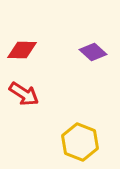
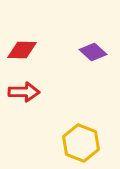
red arrow: moved 2 px up; rotated 32 degrees counterclockwise
yellow hexagon: moved 1 px right, 1 px down
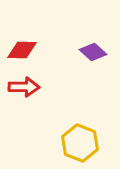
red arrow: moved 5 px up
yellow hexagon: moved 1 px left
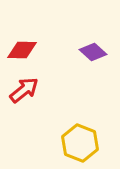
red arrow: moved 3 px down; rotated 40 degrees counterclockwise
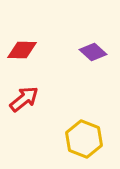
red arrow: moved 9 px down
yellow hexagon: moved 4 px right, 4 px up
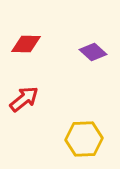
red diamond: moved 4 px right, 6 px up
yellow hexagon: rotated 24 degrees counterclockwise
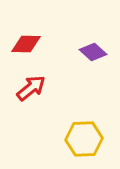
red arrow: moved 7 px right, 11 px up
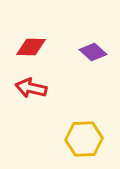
red diamond: moved 5 px right, 3 px down
red arrow: rotated 128 degrees counterclockwise
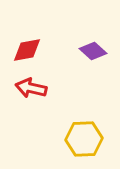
red diamond: moved 4 px left, 3 px down; rotated 12 degrees counterclockwise
purple diamond: moved 1 px up
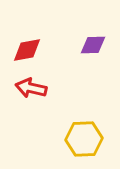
purple diamond: moved 6 px up; rotated 44 degrees counterclockwise
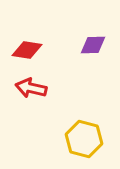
red diamond: rotated 20 degrees clockwise
yellow hexagon: rotated 18 degrees clockwise
